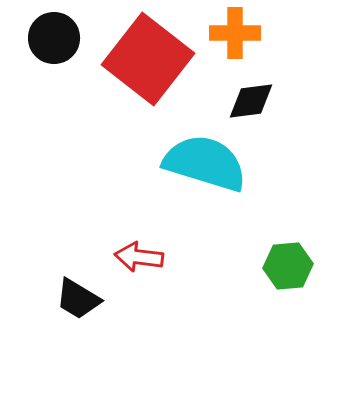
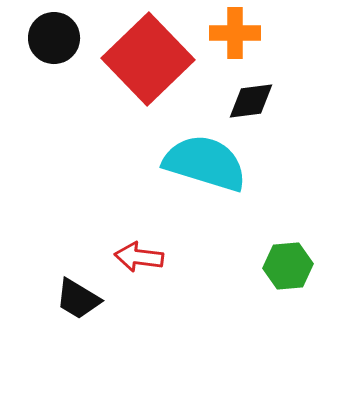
red square: rotated 8 degrees clockwise
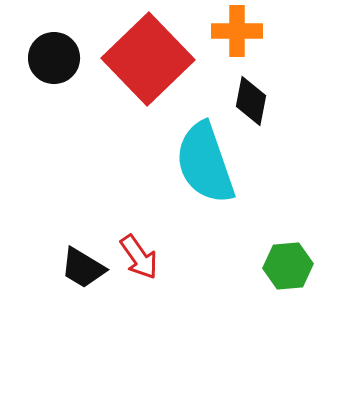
orange cross: moved 2 px right, 2 px up
black circle: moved 20 px down
black diamond: rotated 72 degrees counterclockwise
cyan semicircle: rotated 126 degrees counterclockwise
red arrow: rotated 132 degrees counterclockwise
black trapezoid: moved 5 px right, 31 px up
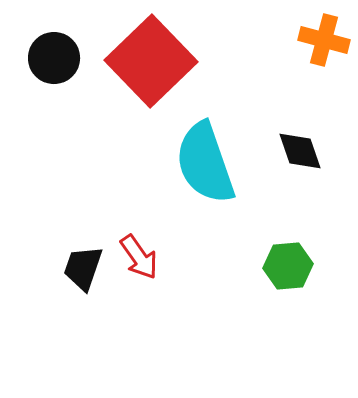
orange cross: moved 87 px right, 9 px down; rotated 15 degrees clockwise
red square: moved 3 px right, 2 px down
black diamond: moved 49 px right, 50 px down; rotated 30 degrees counterclockwise
black trapezoid: rotated 78 degrees clockwise
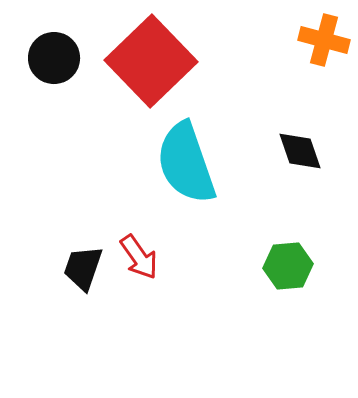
cyan semicircle: moved 19 px left
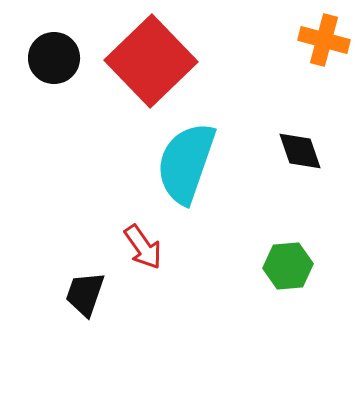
cyan semicircle: rotated 38 degrees clockwise
red arrow: moved 4 px right, 10 px up
black trapezoid: moved 2 px right, 26 px down
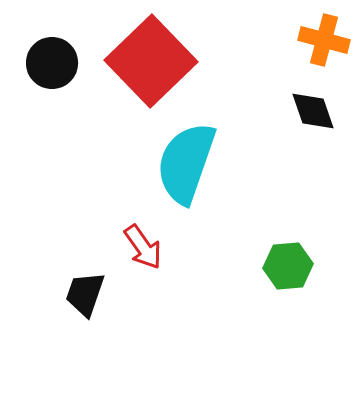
black circle: moved 2 px left, 5 px down
black diamond: moved 13 px right, 40 px up
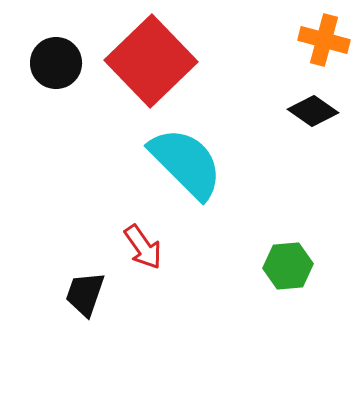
black circle: moved 4 px right
black diamond: rotated 36 degrees counterclockwise
cyan semicircle: rotated 116 degrees clockwise
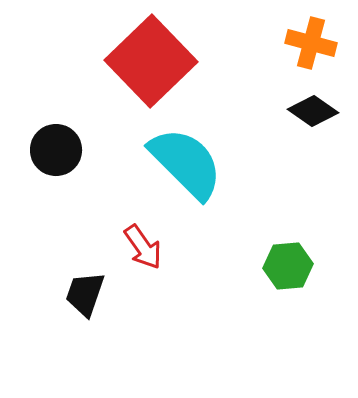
orange cross: moved 13 px left, 3 px down
black circle: moved 87 px down
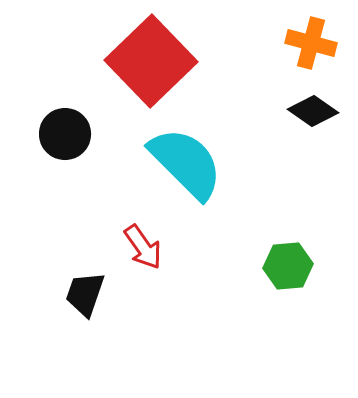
black circle: moved 9 px right, 16 px up
